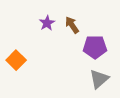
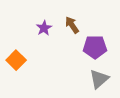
purple star: moved 3 px left, 5 px down
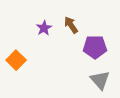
brown arrow: moved 1 px left
gray triangle: moved 1 px right, 1 px down; rotated 30 degrees counterclockwise
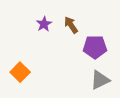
purple star: moved 4 px up
orange square: moved 4 px right, 12 px down
gray triangle: rotated 45 degrees clockwise
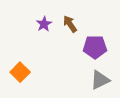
brown arrow: moved 1 px left, 1 px up
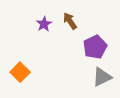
brown arrow: moved 3 px up
purple pentagon: rotated 25 degrees counterclockwise
gray triangle: moved 2 px right, 3 px up
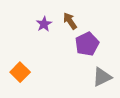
purple pentagon: moved 8 px left, 3 px up
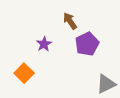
purple star: moved 20 px down
orange square: moved 4 px right, 1 px down
gray triangle: moved 4 px right, 7 px down
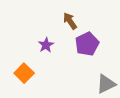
purple star: moved 2 px right, 1 px down
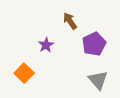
purple pentagon: moved 7 px right
gray triangle: moved 8 px left, 4 px up; rotated 45 degrees counterclockwise
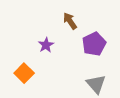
gray triangle: moved 2 px left, 4 px down
